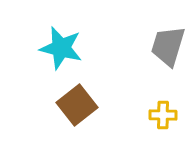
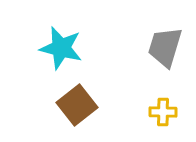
gray trapezoid: moved 3 px left, 1 px down
yellow cross: moved 3 px up
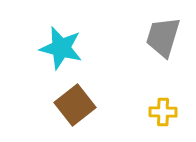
gray trapezoid: moved 2 px left, 10 px up
brown square: moved 2 px left
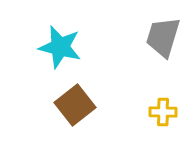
cyan star: moved 1 px left, 1 px up
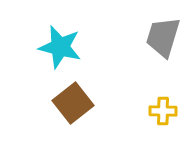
brown square: moved 2 px left, 2 px up
yellow cross: moved 1 px up
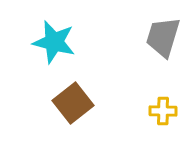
cyan star: moved 6 px left, 5 px up
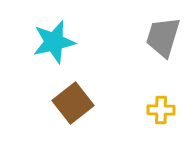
cyan star: rotated 27 degrees counterclockwise
yellow cross: moved 2 px left, 1 px up
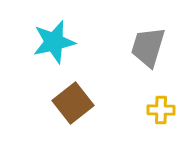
gray trapezoid: moved 15 px left, 10 px down
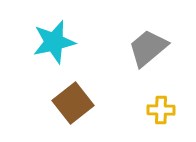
gray trapezoid: moved 1 px down; rotated 33 degrees clockwise
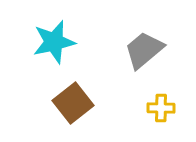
gray trapezoid: moved 4 px left, 2 px down
yellow cross: moved 2 px up
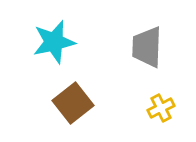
gray trapezoid: moved 3 px right, 3 px up; rotated 48 degrees counterclockwise
yellow cross: rotated 28 degrees counterclockwise
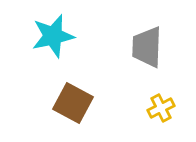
cyan star: moved 1 px left, 6 px up
brown square: rotated 24 degrees counterclockwise
